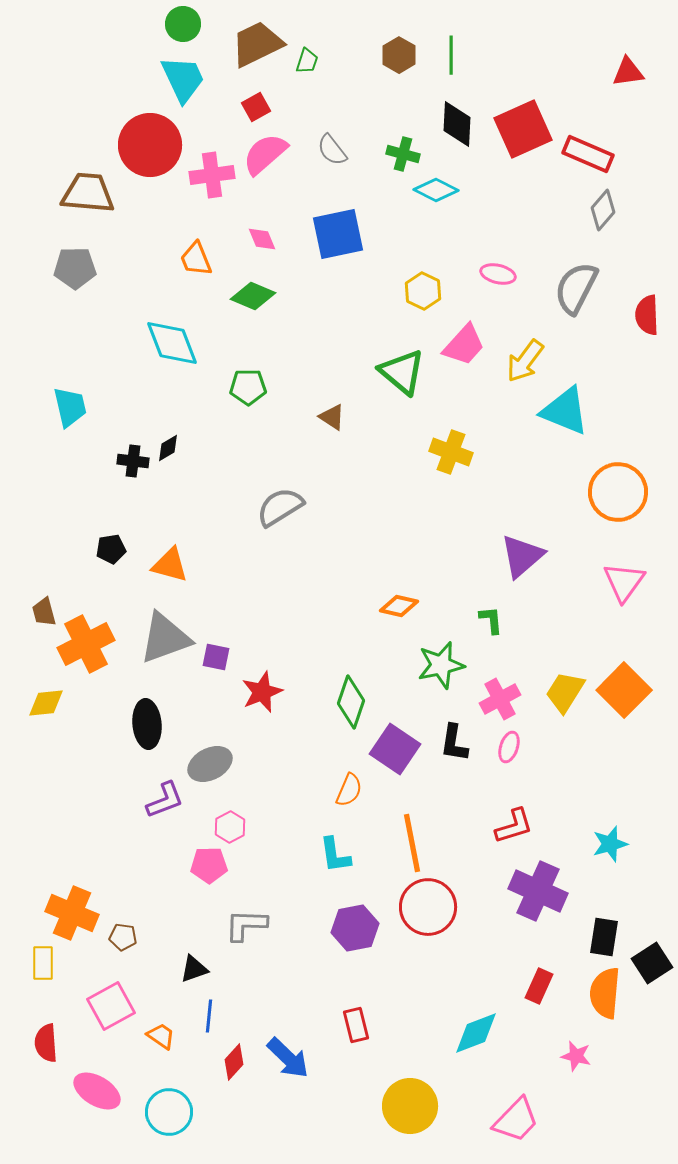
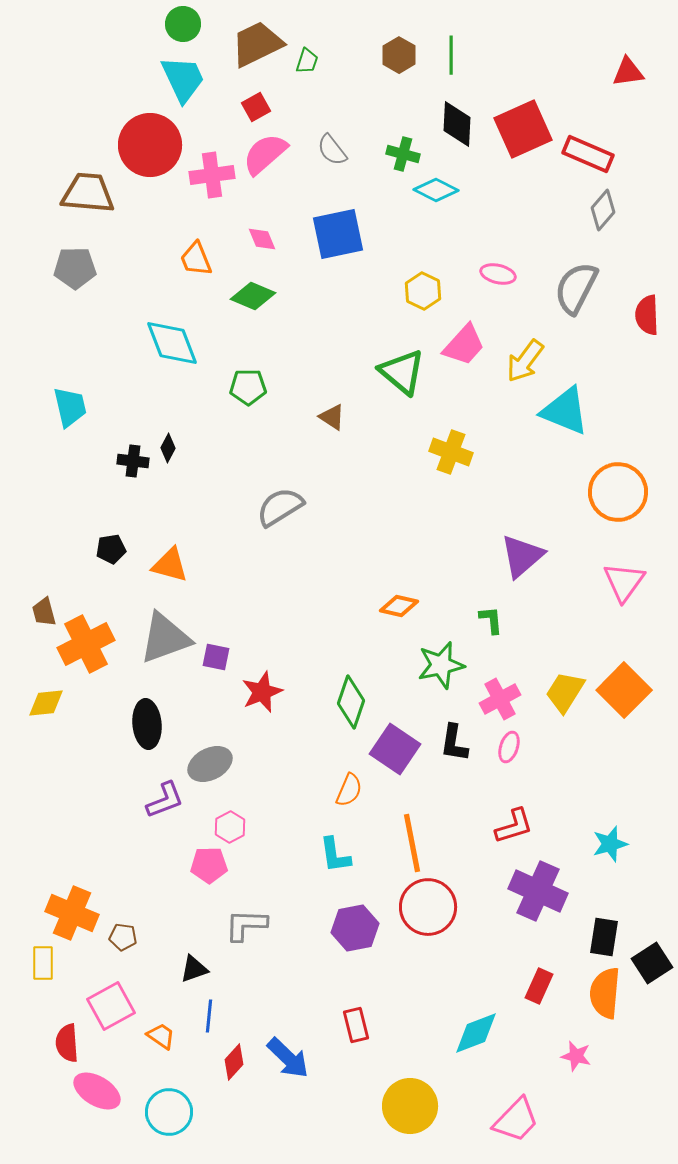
black diamond at (168, 448): rotated 32 degrees counterclockwise
red semicircle at (46, 1043): moved 21 px right
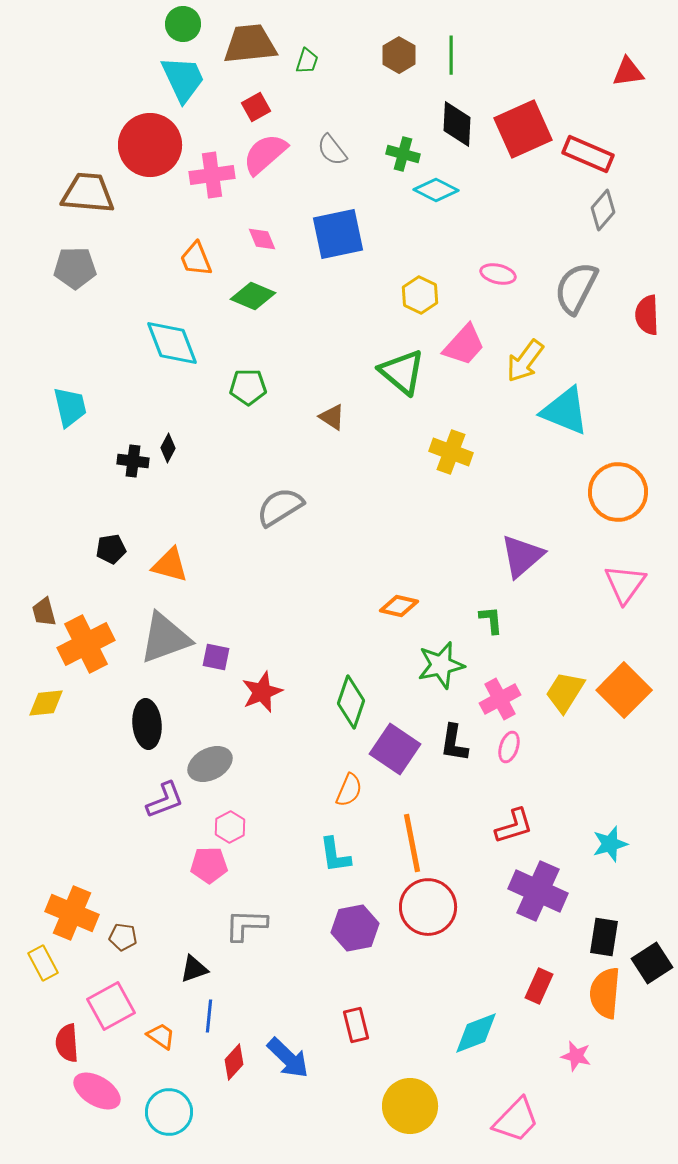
brown trapezoid at (257, 44): moved 7 px left; rotated 20 degrees clockwise
yellow hexagon at (423, 291): moved 3 px left, 4 px down
pink triangle at (624, 582): moved 1 px right, 2 px down
yellow rectangle at (43, 963): rotated 28 degrees counterclockwise
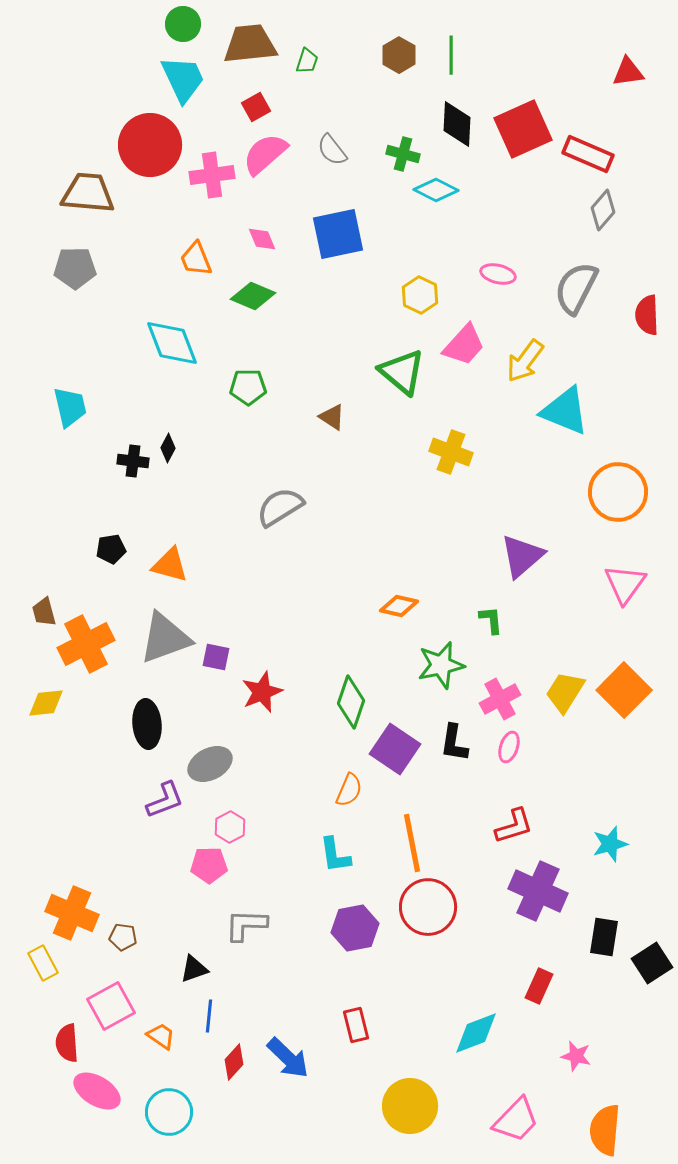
orange semicircle at (605, 993): moved 137 px down
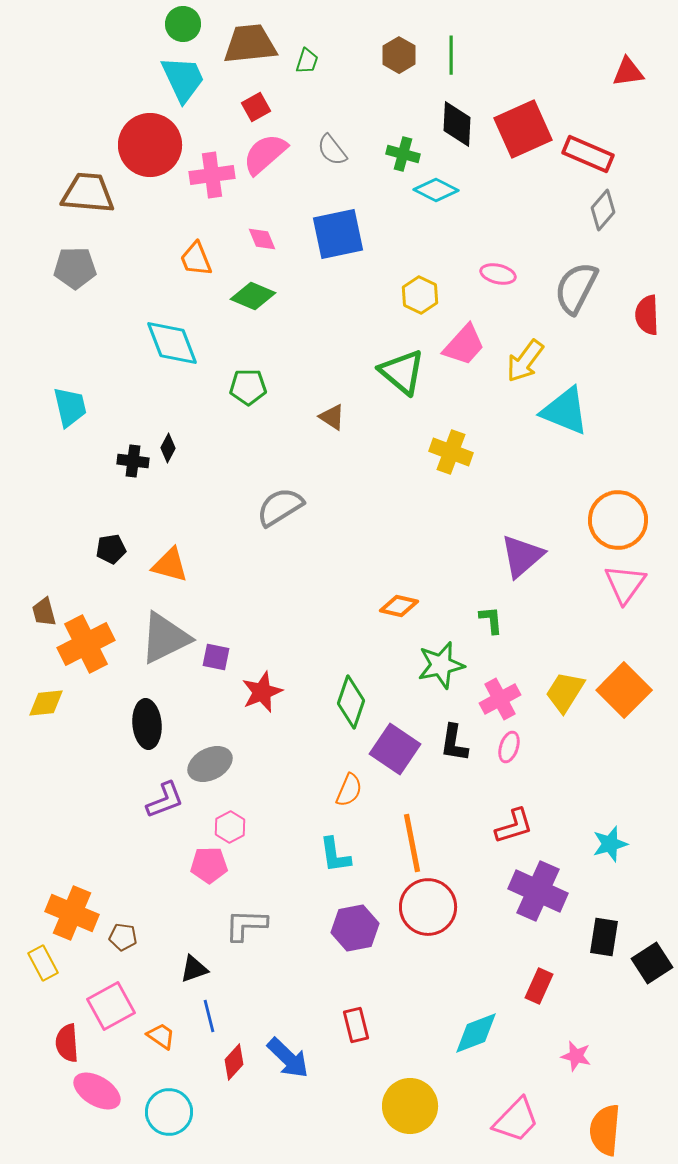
orange circle at (618, 492): moved 28 px down
gray triangle at (165, 638): rotated 6 degrees counterclockwise
blue line at (209, 1016): rotated 20 degrees counterclockwise
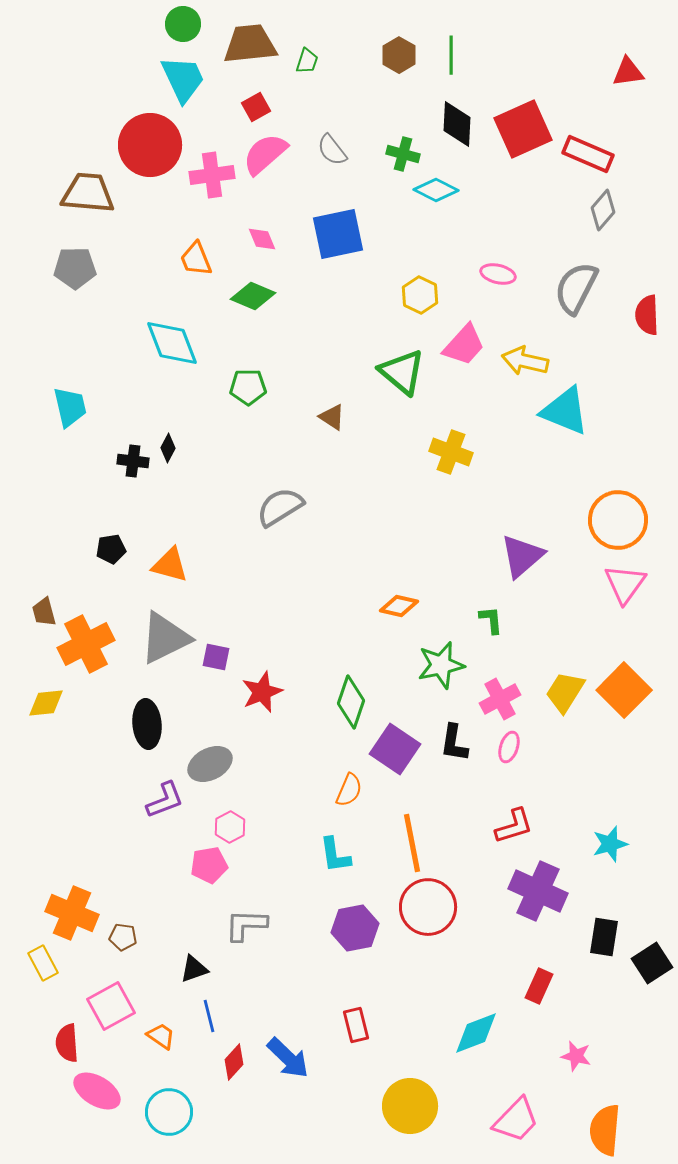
yellow arrow at (525, 361): rotated 66 degrees clockwise
pink pentagon at (209, 865): rotated 9 degrees counterclockwise
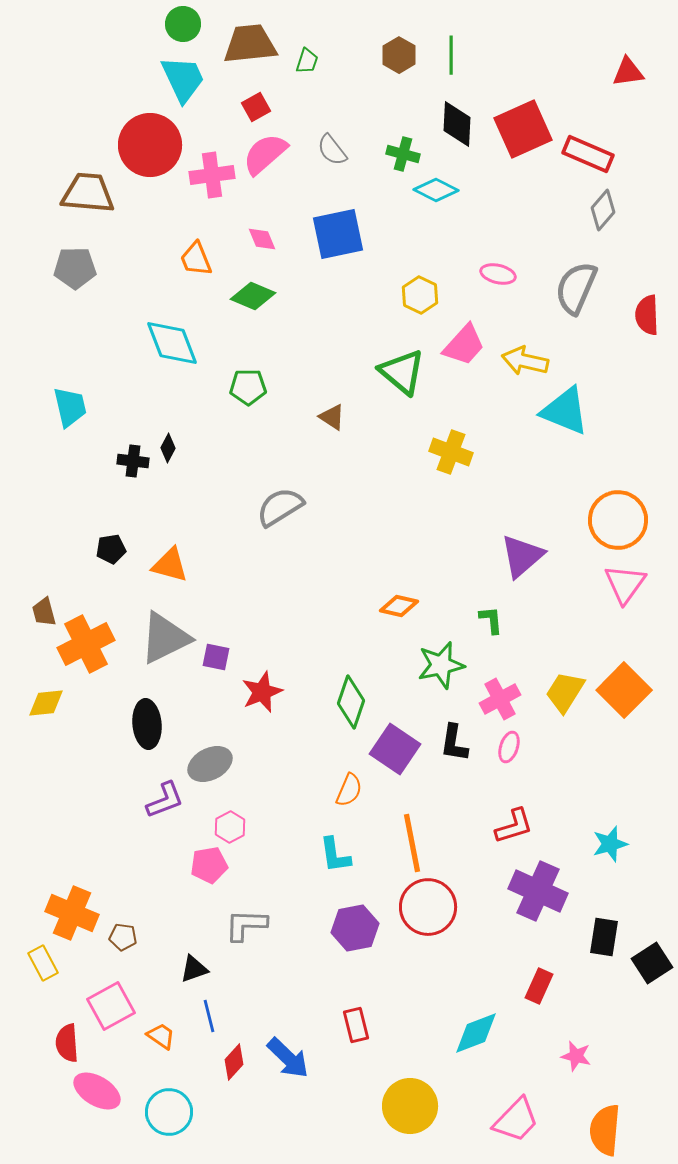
gray semicircle at (576, 288): rotated 4 degrees counterclockwise
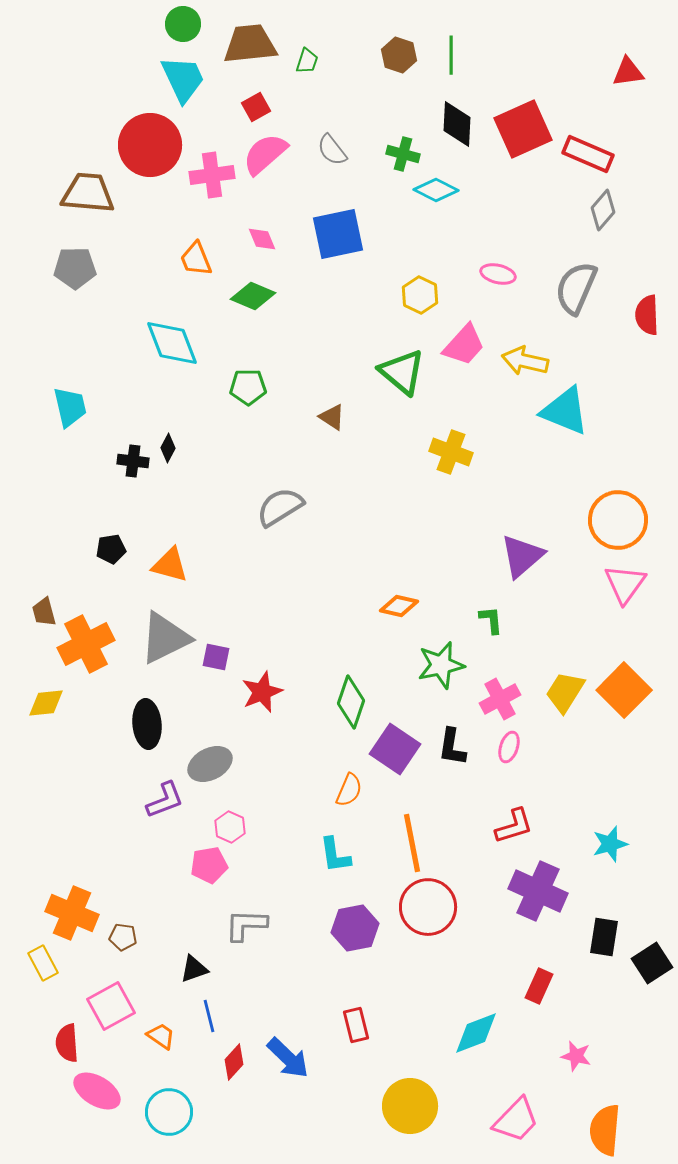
brown hexagon at (399, 55): rotated 12 degrees counterclockwise
black L-shape at (454, 743): moved 2 px left, 4 px down
pink hexagon at (230, 827): rotated 8 degrees counterclockwise
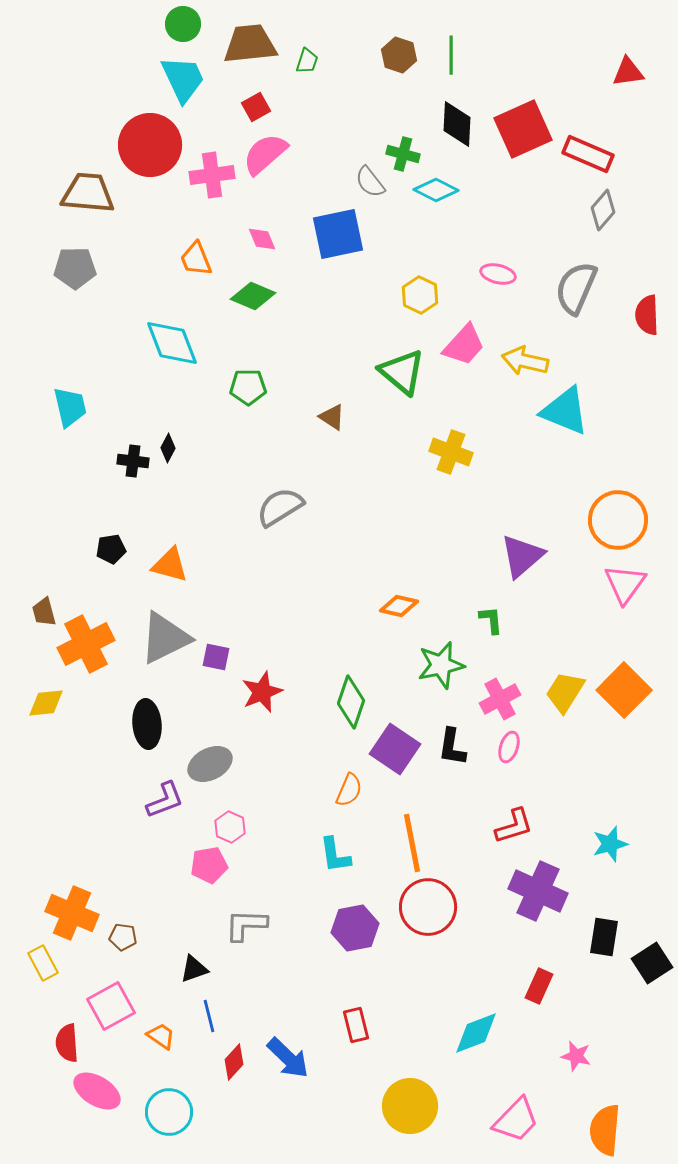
gray semicircle at (332, 150): moved 38 px right, 32 px down
